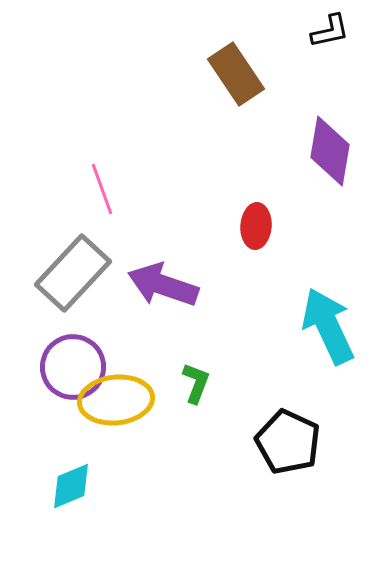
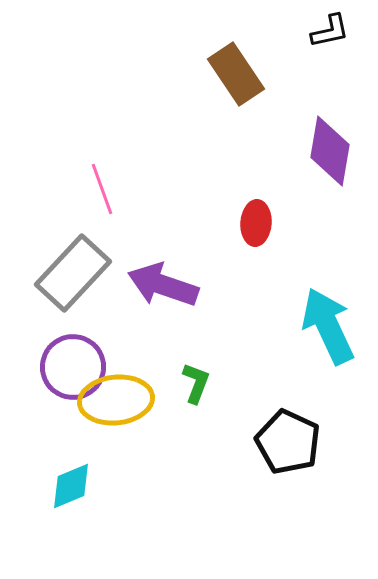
red ellipse: moved 3 px up
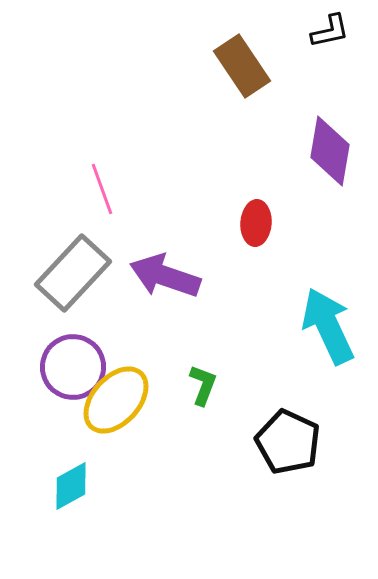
brown rectangle: moved 6 px right, 8 px up
purple arrow: moved 2 px right, 9 px up
green L-shape: moved 7 px right, 2 px down
yellow ellipse: rotated 42 degrees counterclockwise
cyan diamond: rotated 6 degrees counterclockwise
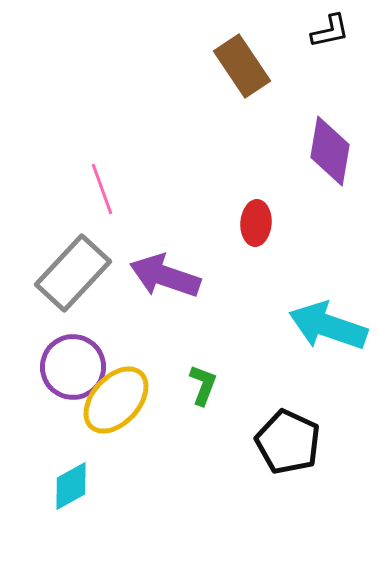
cyan arrow: rotated 46 degrees counterclockwise
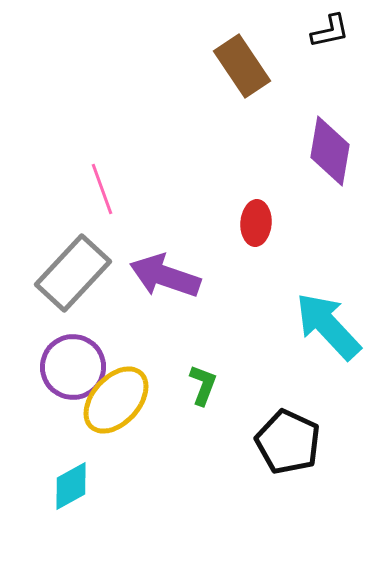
cyan arrow: rotated 28 degrees clockwise
